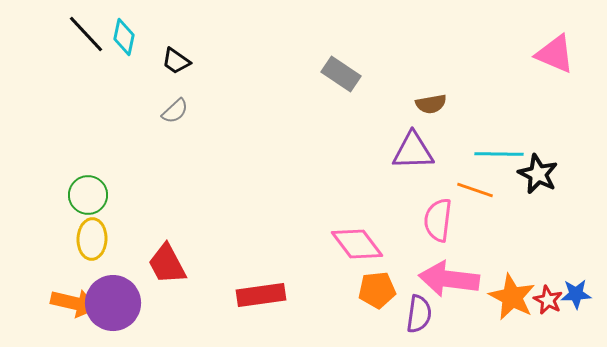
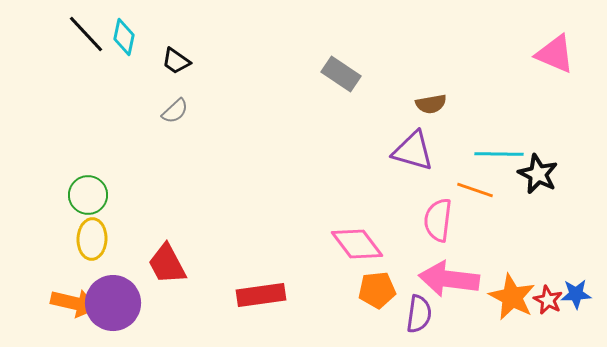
purple triangle: rotated 18 degrees clockwise
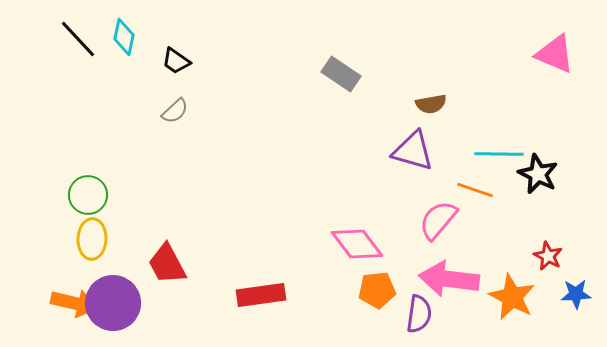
black line: moved 8 px left, 5 px down
pink semicircle: rotated 33 degrees clockwise
red star: moved 44 px up
